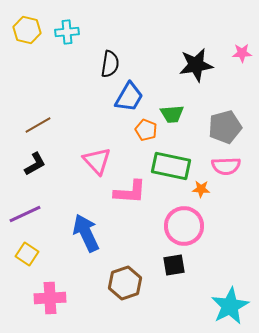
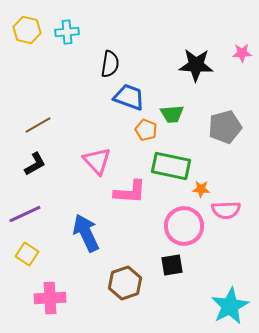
black star: rotated 12 degrees clockwise
blue trapezoid: rotated 100 degrees counterclockwise
pink semicircle: moved 44 px down
black square: moved 2 px left
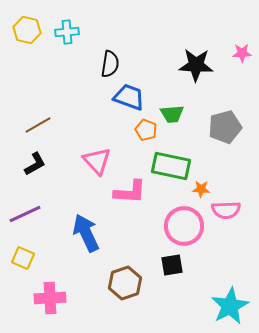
yellow square: moved 4 px left, 4 px down; rotated 10 degrees counterclockwise
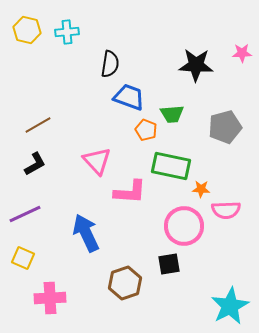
black square: moved 3 px left, 1 px up
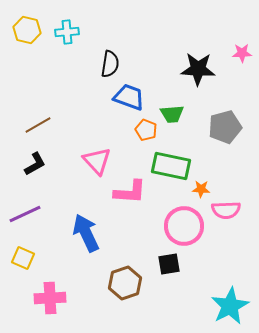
black star: moved 2 px right, 4 px down
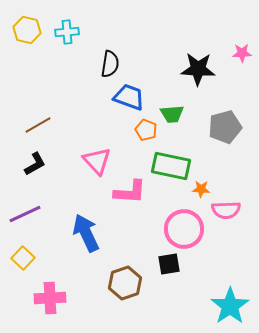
pink circle: moved 3 px down
yellow square: rotated 20 degrees clockwise
cyan star: rotated 6 degrees counterclockwise
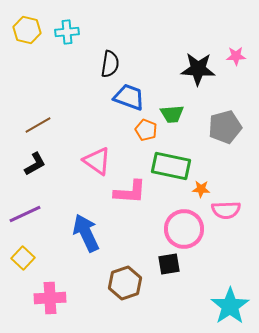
pink star: moved 6 px left, 3 px down
pink triangle: rotated 12 degrees counterclockwise
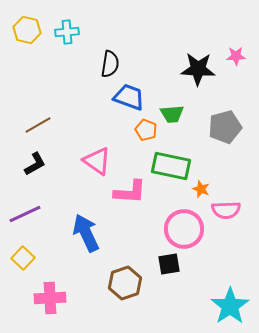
orange star: rotated 18 degrees clockwise
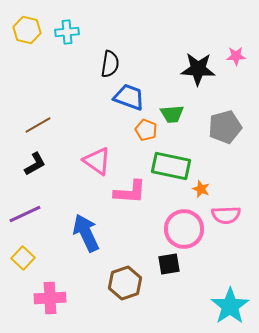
pink semicircle: moved 5 px down
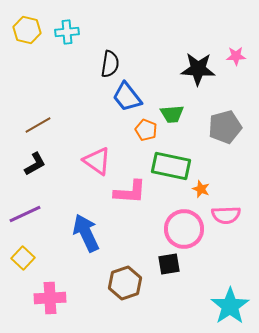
blue trapezoid: moved 2 px left; rotated 148 degrees counterclockwise
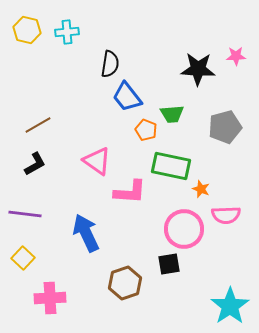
purple line: rotated 32 degrees clockwise
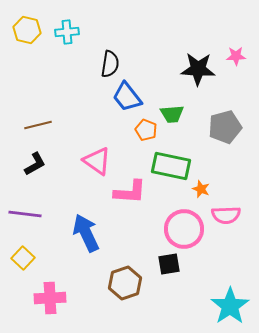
brown line: rotated 16 degrees clockwise
